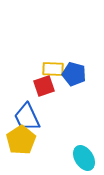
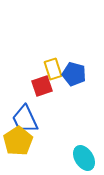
yellow rectangle: rotated 70 degrees clockwise
red square: moved 2 px left
blue trapezoid: moved 2 px left, 2 px down
yellow pentagon: moved 3 px left, 1 px down
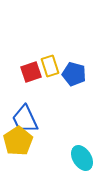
yellow rectangle: moved 3 px left, 3 px up
red square: moved 11 px left, 14 px up
cyan ellipse: moved 2 px left
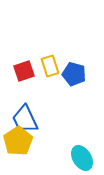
red square: moved 7 px left, 1 px up
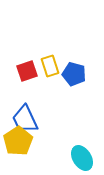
red square: moved 3 px right
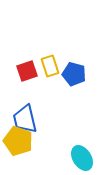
blue trapezoid: rotated 12 degrees clockwise
yellow pentagon: rotated 20 degrees counterclockwise
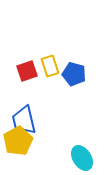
blue trapezoid: moved 1 px left, 1 px down
yellow pentagon: rotated 24 degrees clockwise
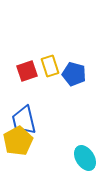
cyan ellipse: moved 3 px right
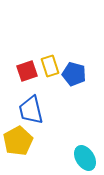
blue trapezoid: moved 7 px right, 10 px up
